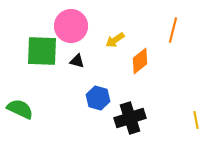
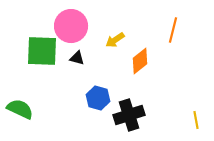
black triangle: moved 3 px up
black cross: moved 1 px left, 3 px up
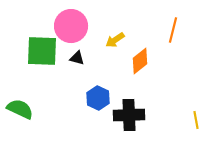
blue hexagon: rotated 10 degrees clockwise
black cross: rotated 16 degrees clockwise
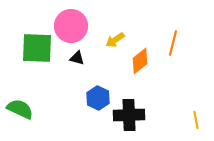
orange line: moved 13 px down
green square: moved 5 px left, 3 px up
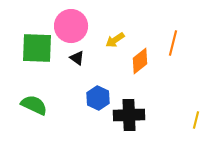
black triangle: rotated 21 degrees clockwise
green semicircle: moved 14 px right, 4 px up
yellow line: rotated 24 degrees clockwise
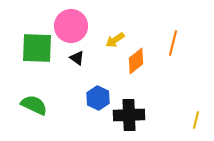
orange diamond: moved 4 px left
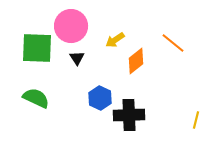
orange line: rotated 65 degrees counterclockwise
black triangle: rotated 21 degrees clockwise
blue hexagon: moved 2 px right
green semicircle: moved 2 px right, 7 px up
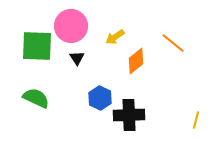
yellow arrow: moved 3 px up
green square: moved 2 px up
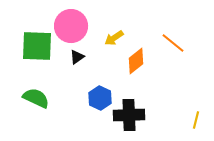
yellow arrow: moved 1 px left, 1 px down
black triangle: moved 1 px up; rotated 28 degrees clockwise
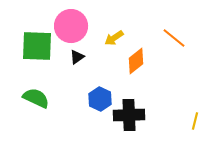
orange line: moved 1 px right, 5 px up
blue hexagon: moved 1 px down
yellow line: moved 1 px left, 1 px down
